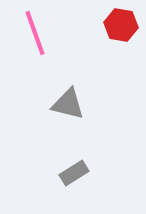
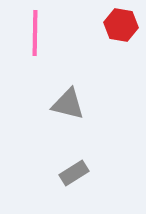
pink line: rotated 21 degrees clockwise
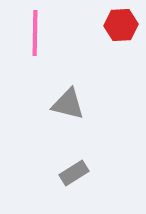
red hexagon: rotated 12 degrees counterclockwise
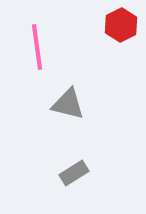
red hexagon: rotated 24 degrees counterclockwise
pink line: moved 2 px right, 14 px down; rotated 9 degrees counterclockwise
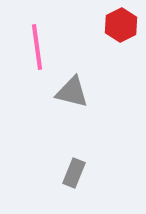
gray triangle: moved 4 px right, 12 px up
gray rectangle: rotated 36 degrees counterclockwise
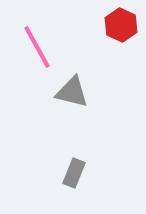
red hexagon: rotated 8 degrees counterclockwise
pink line: rotated 21 degrees counterclockwise
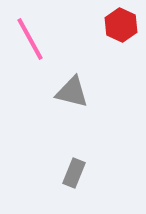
pink line: moved 7 px left, 8 px up
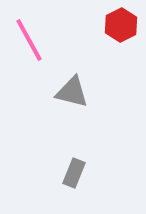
red hexagon: rotated 8 degrees clockwise
pink line: moved 1 px left, 1 px down
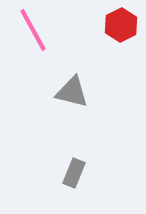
pink line: moved 4 px right, 10 px up
